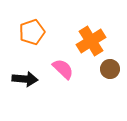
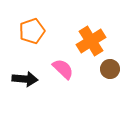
orange pentagon: moved 1 px up
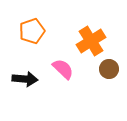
brown circle: moved 1 px left
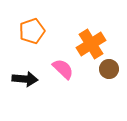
orange cross: moved 3 px down
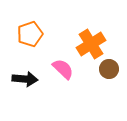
orange pentagon: moved 2 px left, 3 px down
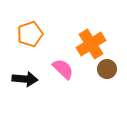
brown circle: moved 2 px left
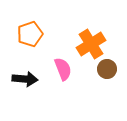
pink semicircle: rotated 25 degrees clockwise
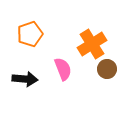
orange cross: moved 1 px right
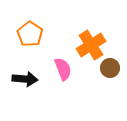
orange pentagon: rotated 20 degrees counterclockwise
orange cross: moved 1 px left, 1 px down
brown circle: moved 3 px right, 1 px up
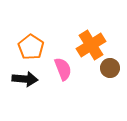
orange pentagon: moved 1 px right, 13 px down
